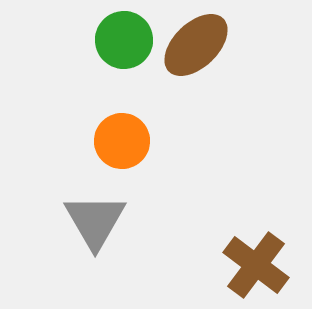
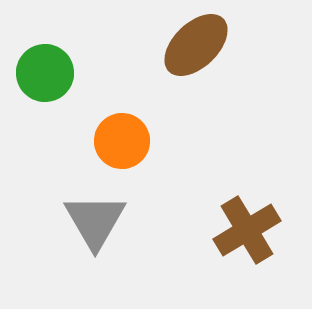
green circle: moved 79 px left, 33 px down
brown cross: moved 9 px left, 35 px up; rotated 22 degrees clockwise
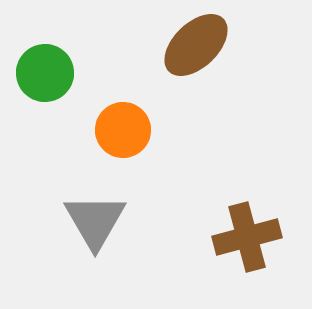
orange circle: moved 1 px right, 11 px up
brown cross: moved 7 px down; rotated 16 degrees clockwise
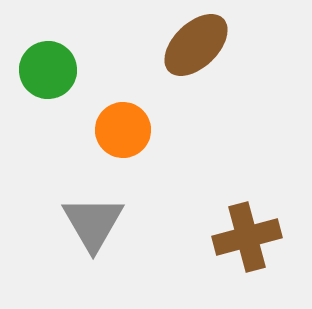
green circle: moved 3 px right, 3 px up
gray triangle: moved 2 px left, 2 px down
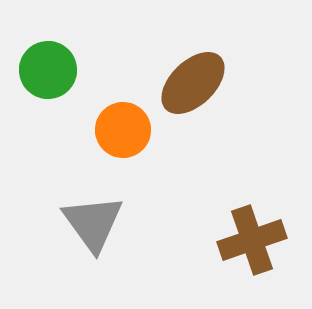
brown ellipse: moved 3 px left, 38 px down
gray triangle: rotated 6 degrees counterclockwise
brown cross: moved 5 px right, 3 px down; rotated 4 degrees counterclockwise
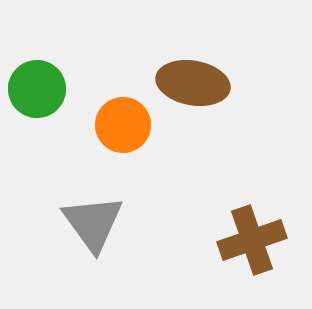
green circle: moved 11 px left, 19 px down
brown ellipse: rotated 54 degrees clockwise
orange circle: moved 5 px up
